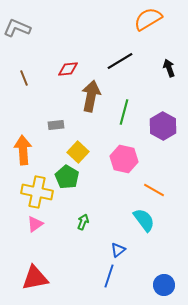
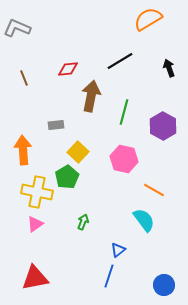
green pentagon: rotated 10 degrees clockwise
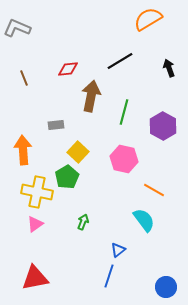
blue circle: moved 2 px right, 2 px down
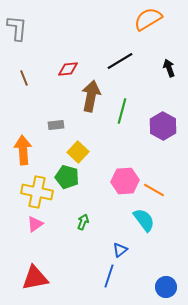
gray L-shape: rotated 72 degrees clockwise
green line: moved 2 px left, 1 px up
pink hexagon: moved 1 px right, 22 px down; rotated 16 degrees counterclockwise
green pentagon: rotated 25 degrees counterclockwise
blue triangle: moved 2 px right
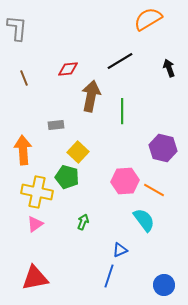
green line: rotated 15 degrees counterclockwise
purple hexagon: moved 22 px down; rotated 16 degrees counterclockwise
blue triangle: rotated 14 degrees clockwise
blue circle: moved 2 px left, 2 px up
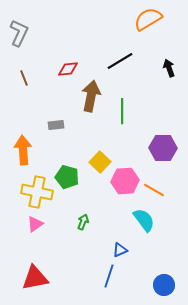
gray L-shape: moved 2 px right, 5 px down; rotated 20 degrees clockwise
purple hexagon: rotated 12 degrees counterclockwise
yellow square: moved 22 px right, 10 px down
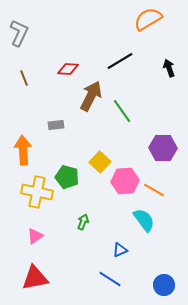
red diamond: rotated 10 degrees clockwise
brown arrow: rotated 16 degrees clockwise
green line: rotated 35 degrees counterclockwise
pink triangle: moved 12 px down
blue line: moved 1 px right, 3 px down; rotated 75 degrees counterclockwise
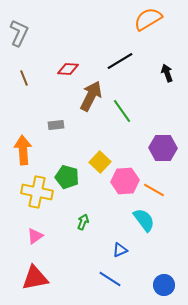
black arrow: moved 2 px left, 5 px down
